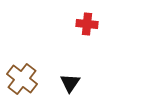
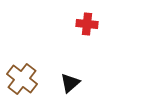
black triangle: rotated 15 degrees clockwise
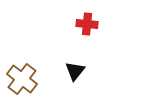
black triangle: moved 5 px right, 12 px up; rotated 10 degrees counterclockwise
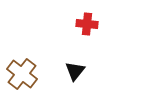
brown cross: moved 5 px up
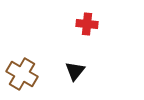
brown cross: rotated 8 degrees counterclockwise
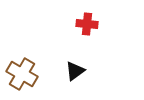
black triangle: rotated 15 degrees clockwise
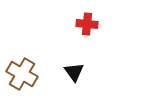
black triangle: moved 1 px left, 1 px down; rotated 30 degrees counterclockwise
